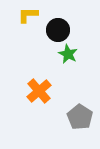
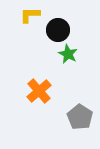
yellow L-shape: moved 2 px right
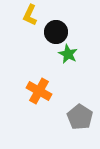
yellow L-shape: rotated 65 degrees counterclockwise
black circle: moved 2 px left, 2 px down
orange cross: rotated 20 degrees counterclockwise
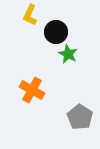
orange cross: moved 7 px left, 1 px up
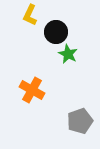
gray pentagon: moved 4 px down; rotated 20 degrees clockwise
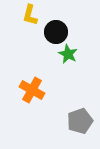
yellow L-shape: rotated 10 degrees counterclockwise
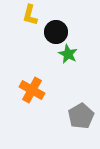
gray pentagon: moved 1 px right, 5 px up; rotated 10 degrees counterclockwise
